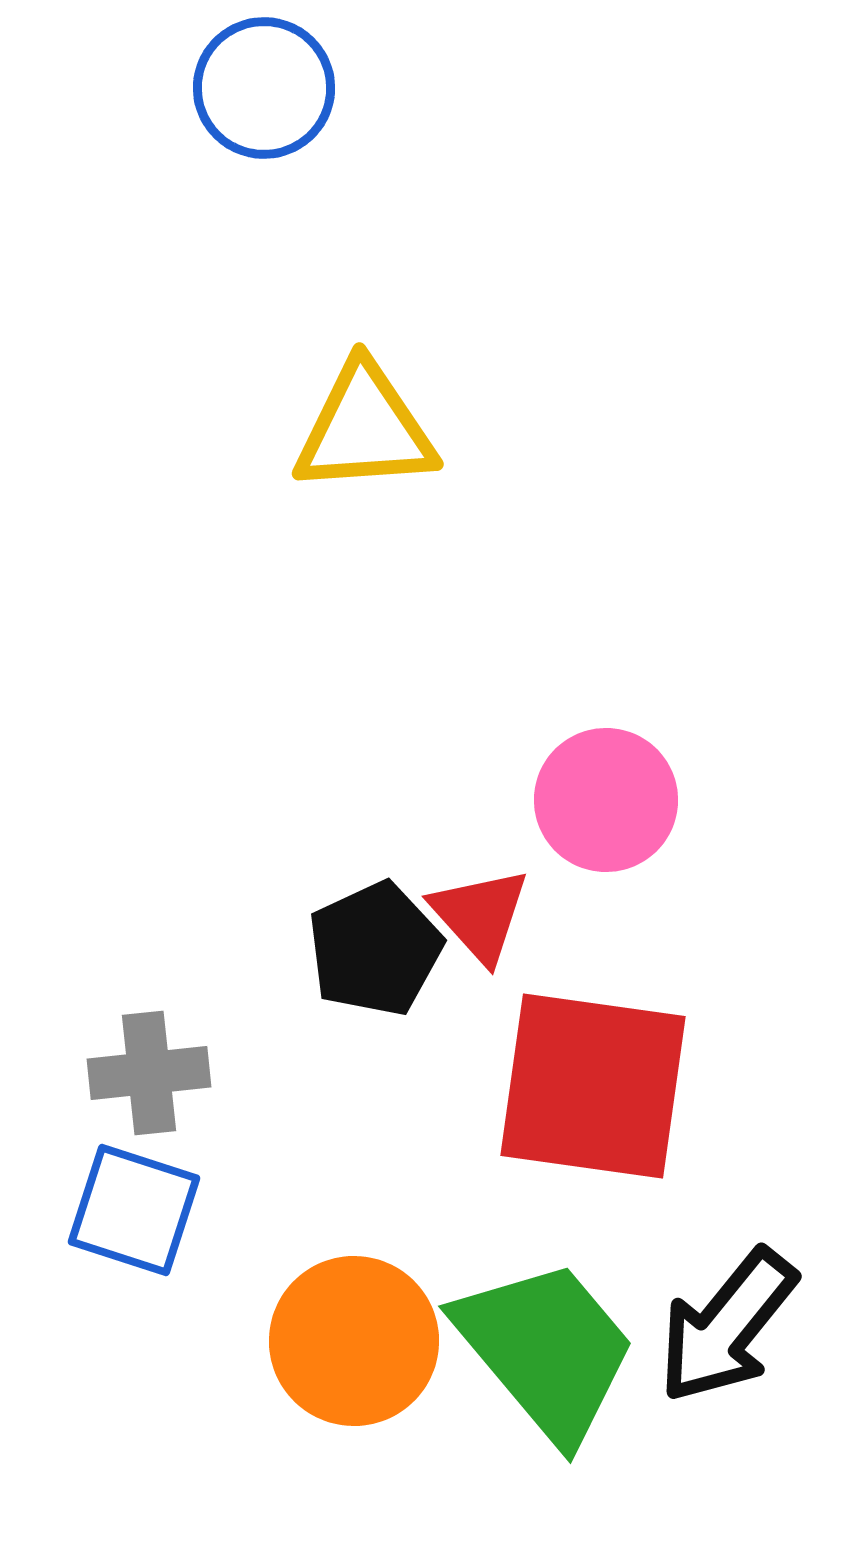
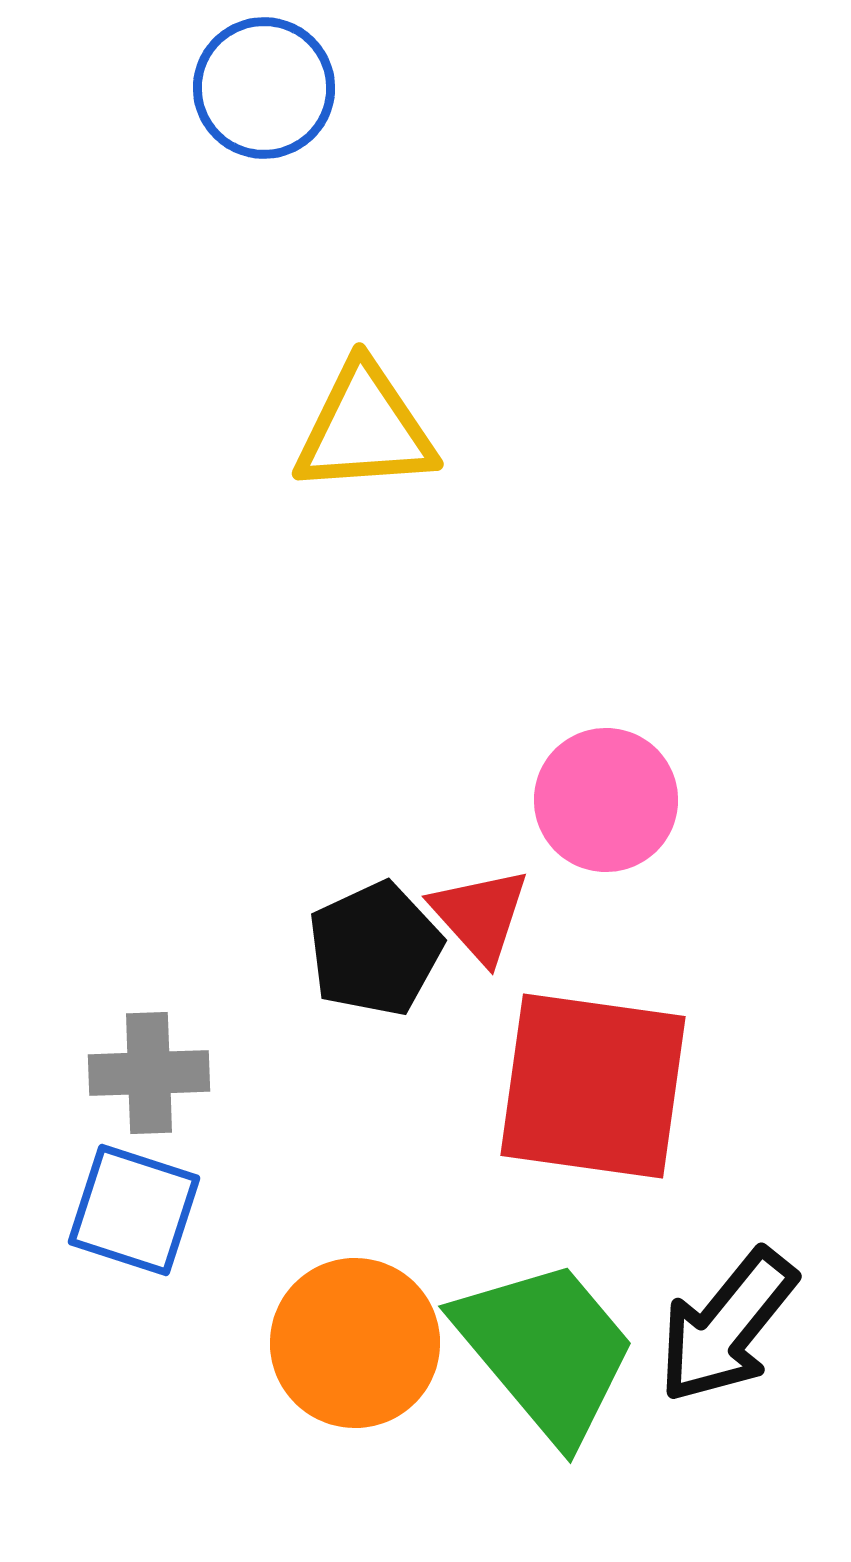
gray cross: rotated 4 degrees clockwise
orange circle: moved 1 px right, 2 px down
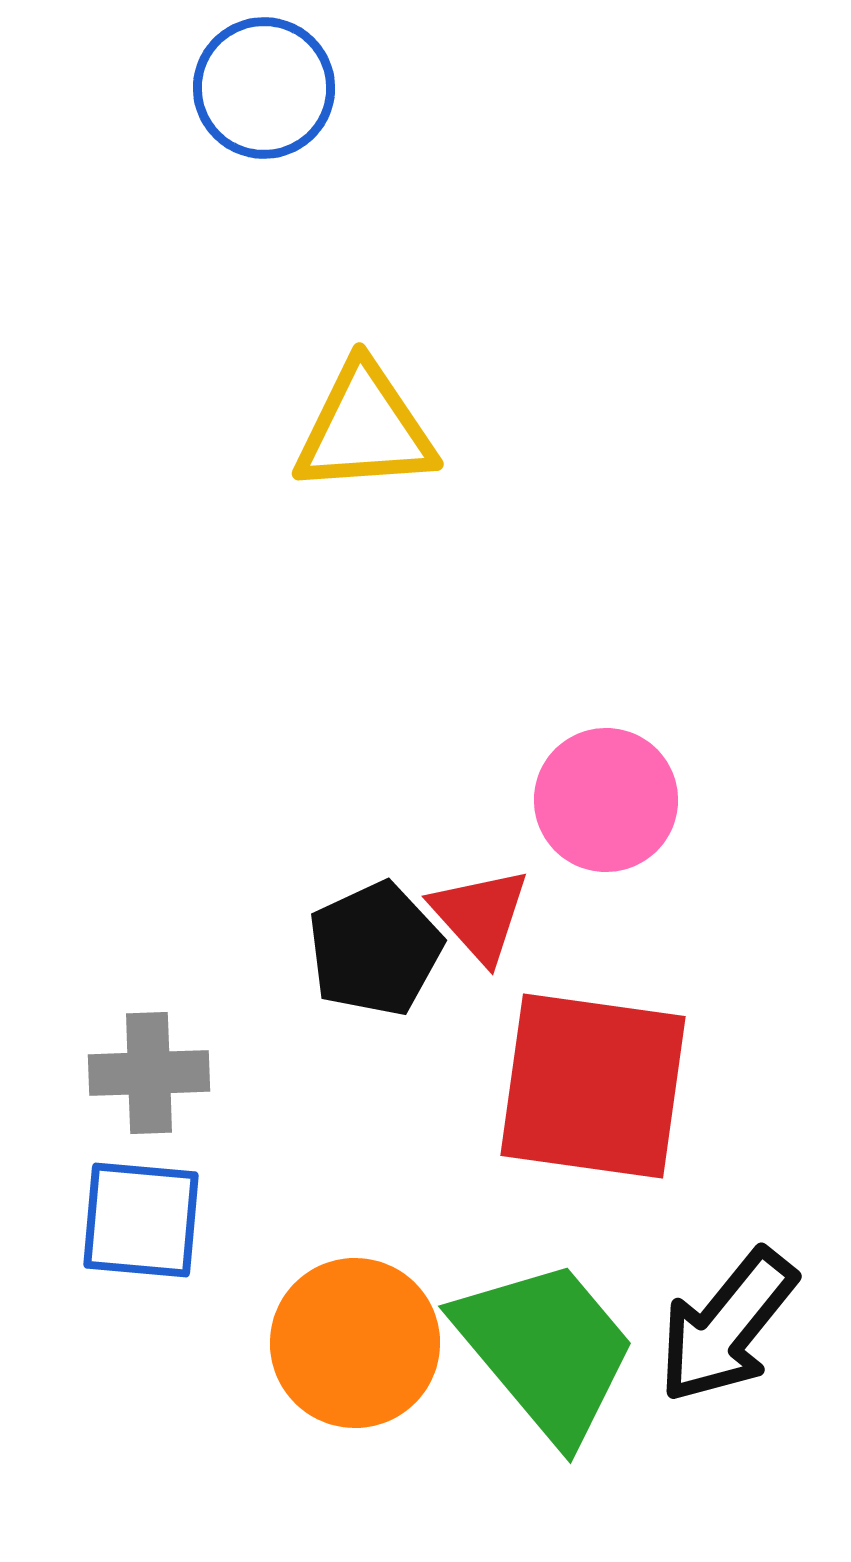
blue square: moved 7 px right, 10 px down; rotated 13 degrees counterclockwise
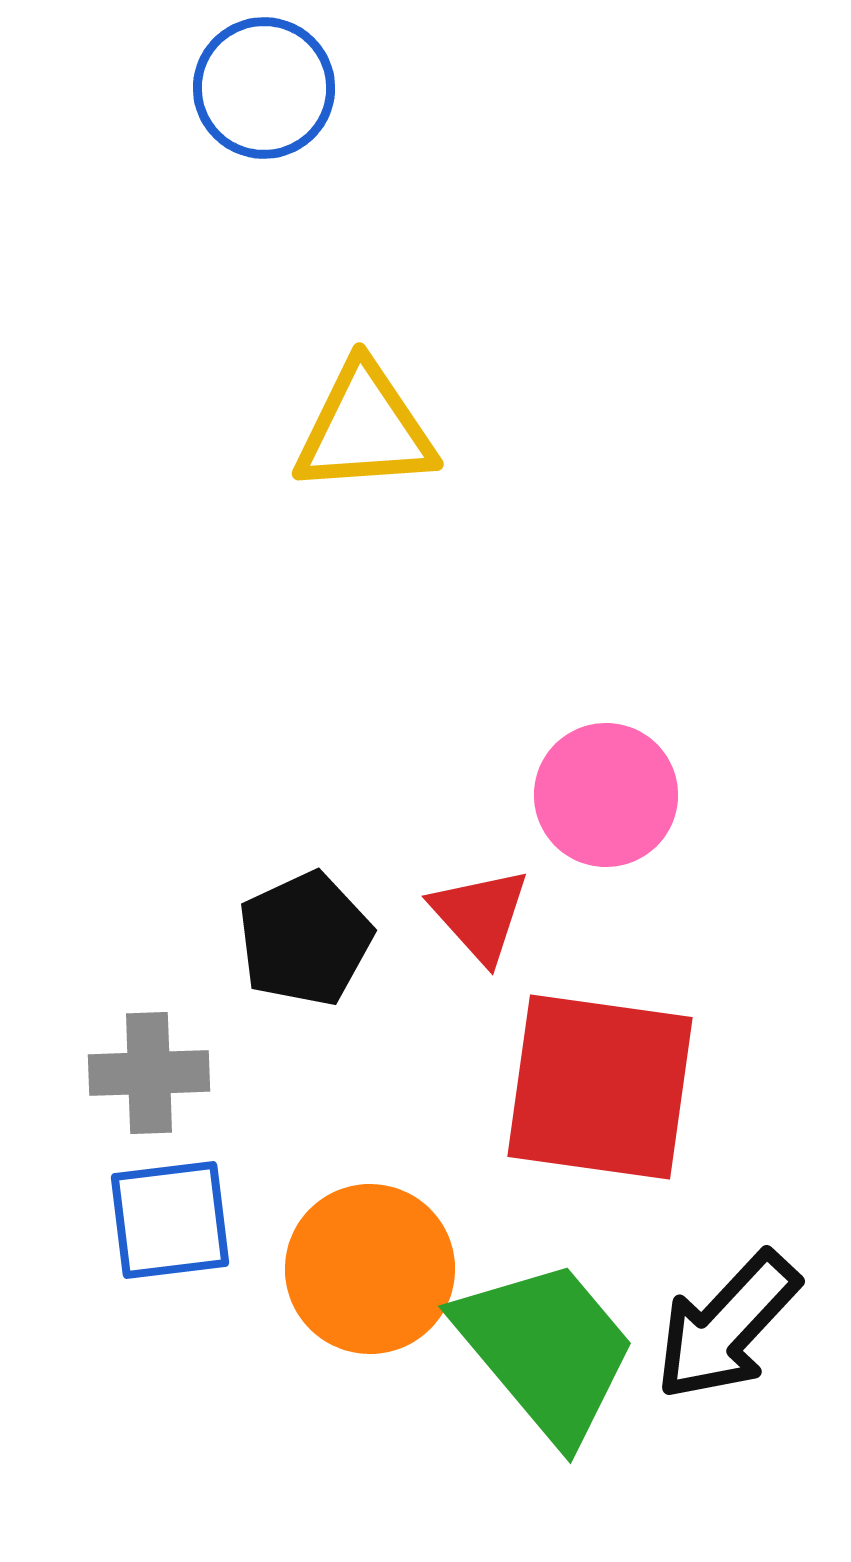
pink circle: moved 5 px up
black pentagon: moved 70 px left, 10 px up
red square: moved 7 px right, 1 px down
blue square: moved 29 px right; rotated 12 degrees counterclockwise
black arrow: rotated 4 degrees clockwise
orange circle: moved 15 px right, 74 px up
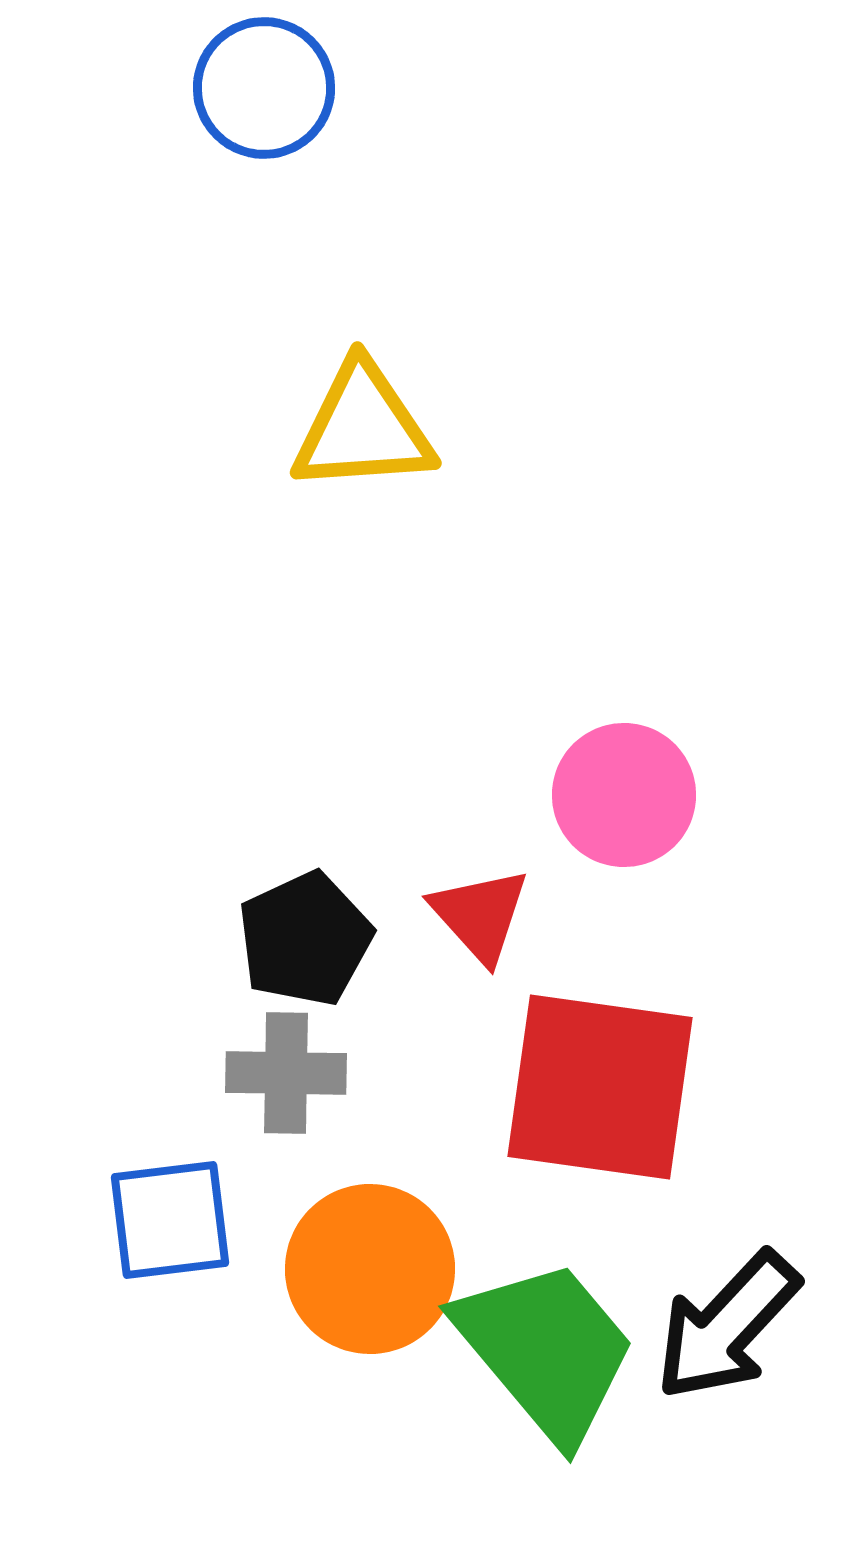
yellow triangle: moved 2 px left, 1 px up
pink circle: moved 18 px right
gray cross: moved 137 px right; rotated 3 degrees clockwise
